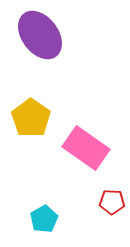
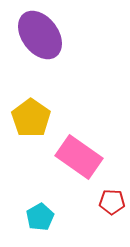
pink rectangle: moved 7 px left, 9 px down
cyan pentagon: moved 4 px left, 2 px up
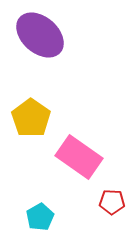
purple ellipse: rotated 12 degrees counterclockwise
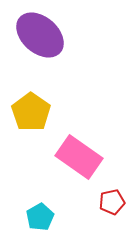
yellow pentagon: moved 6 px up
red pentagon: rotated 15 degrees counterclockwise
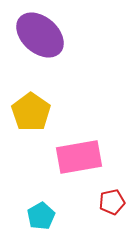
pink rectangle: rotated 45 degrees counterclockwise
cyan pentagon: moved 1 px right, 1 px up
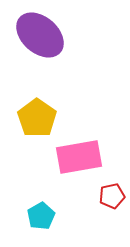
yellow pentagon: moved 6 px right, 6 px down
red pentagon: moved 6 px up
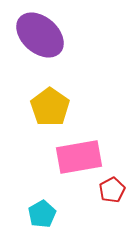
yellow pentagon: moved 13 px right, 11 px up
red pentagon: moved 6 px up; rotated 15 degrees counterclockwise
cyan pentagon: moved 1 px right, 2 px up
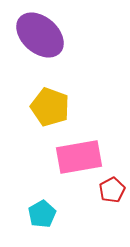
yellow pentagon: rotated 15 degrees counterclockwise
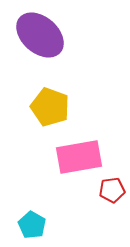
red pentagon: rotated 20 degrees clockwise
cyan pentagon: moved 10 px left, 11 px down; rotated 12 degrees counterclockwise
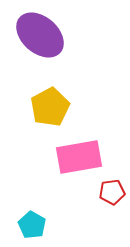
yellow pentagon: rotated 24 degrees clockwise
red pentagon: moved 2 px down
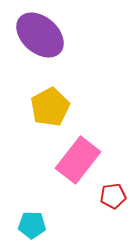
pink rectangle: moved 1 px left, 3 px down; rotated 42 degrees counterclockwise
red pentagon: moved 1 px right, 4 px down
cyan pentagon: rotated 28 degrees counterclockwise
